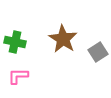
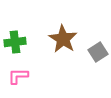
green cross: rotated 20 degrees counterclockwise
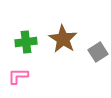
green cross: moved 11 px right
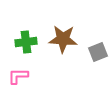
brown star: rotated 28 degrees counterclockwise
gray square: rotated 12 degrees clockwise
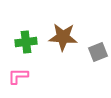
brown star: moved 2 px up
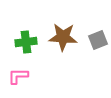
gray square: moved 12 px up
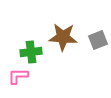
green cross: moved 5 px right, 10 px down
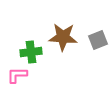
pink L-shape: moved 1 px left, 1 px up
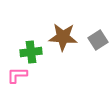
gray square: rotated 12 degrees counterclockwise
